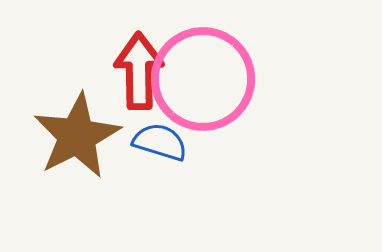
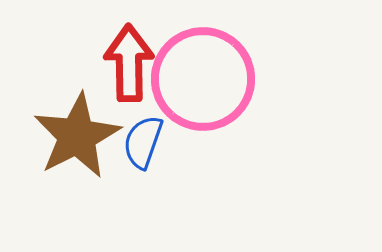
red arrow: moved 10 px left, 8 px up
blue semicircle: moved 17 px left; rotated 88 degrees counterclockwise
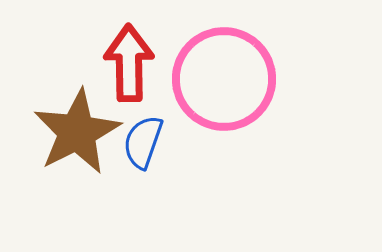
pink circle: moved 21 px right
brown star: moved 4 px up
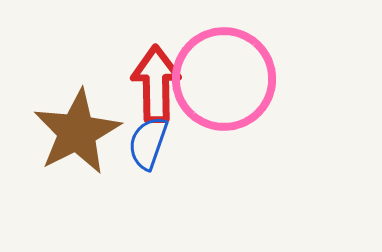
red arrow: moved 27 px right, 21 px down
blue semicircle: moved 5 px right, 1 px down
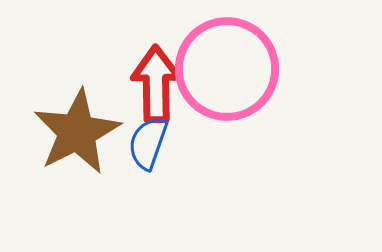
pink circle: moved 3 px right, 10 px up
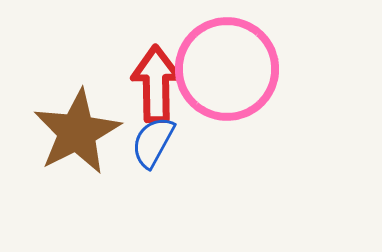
blue semicircle: moved 5 px right, 1 px up; rotated 10 degrees clockwise
